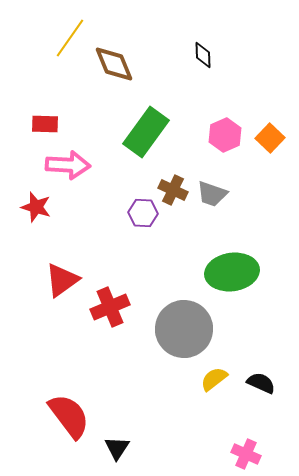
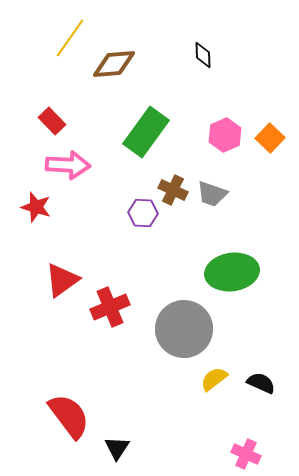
brown diamond: rotated 72 degrees counterclockwise
red rectangle: moved 7 px right, 3 px up; rotated 44 degrees clockwise
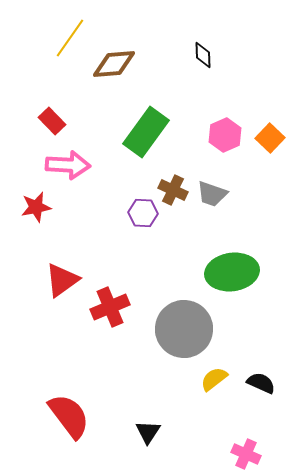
red star: rotated 28 degrees counterclockwise
black triangle: moved 31 px right, 16 px up
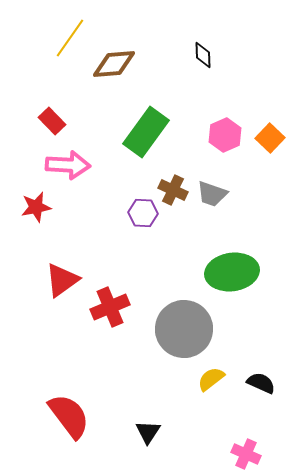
yellow semicircle: moved 3 px left
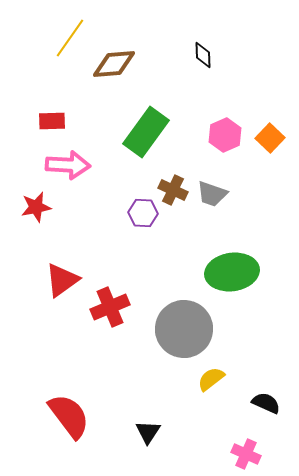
red rectangle: rotated 48 degrees counterclockwise
black semicircle: moved 5 px right, 20 px down
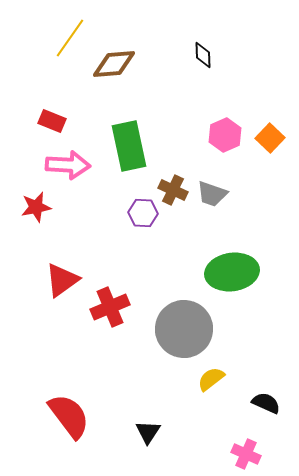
red rectangle: rotated 24 degrees clockwise
green rectangle: moved 17 px left, 14 px down; rotated 48 degrees counterclockwise
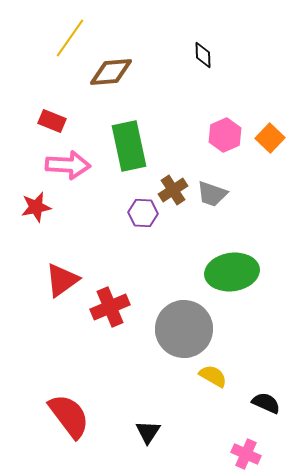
brown diamond: moved 3 px left, 8 px down
brown cross: rotated 32 degrees clockwise
yellow semicircle: moved 2 px right, 3 px up; rotated 68 degrees clockwise
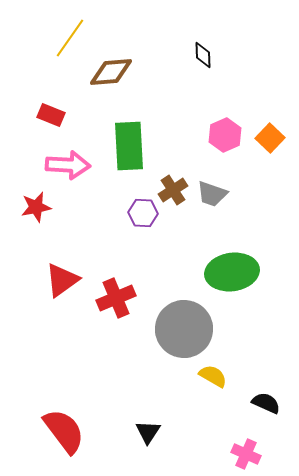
red rectangle: moved 1 px left, 6 px up
green rectangle: rotated 9 degrees clockwise
red cross: moved 6 px right, 9 px up
red semicircle: moved 5 px left, 15 px down
